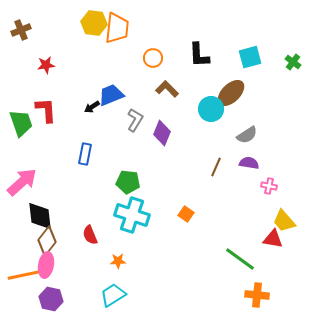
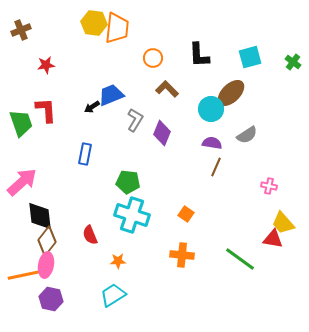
purple semicircle: moved 37 px left, 20 px up
yellow trapezoid: moved 1 px left, 2 px down
orange cross: moved 75 px left, 40 px up
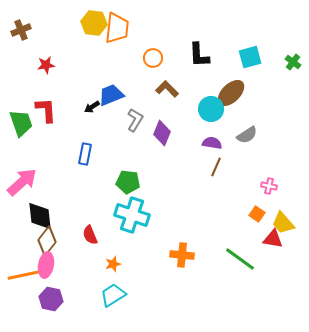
orange square: moved 71 px right
orange star: moved 5 px left, 3 px down; rotated 14 degrees counterclockwise
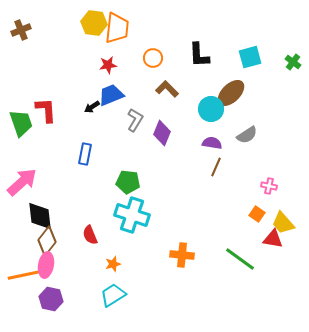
red star: moved 62 px right
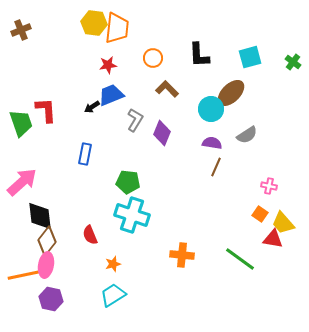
orange square: moved 3 px right
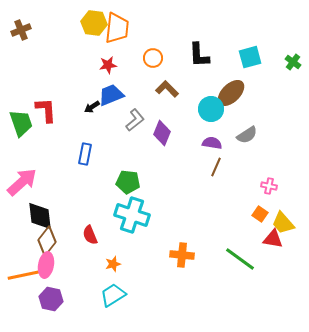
gray L-shape: rotated 20 degrees clockwise
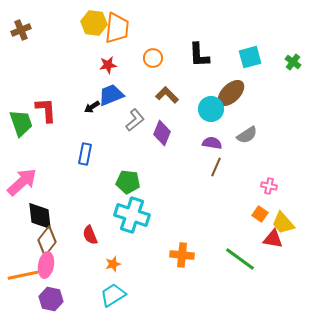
brown L-shape: moved 6 px down
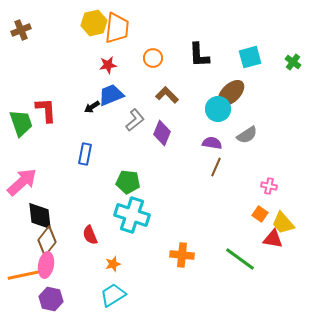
yellow hexagon: rotated 20 degrees counterclockwise
cyan circle: moved 7 px right
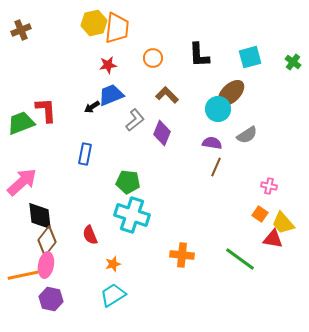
green trapezoid: rotated 92 degrees counterclockwise
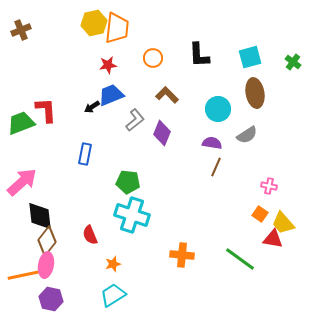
brown ellipse: moved 24 px right; rotated 56 degrees counterclockwise
